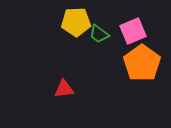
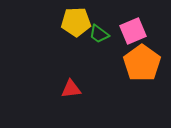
red triangle: moved 7 px right
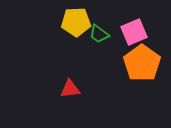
pink square: moved 1 px right, 1 px down
red triangle: moved 1 px left
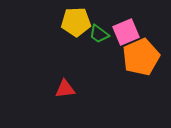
pink square: moved 8 px left
orange pentagon: moved 1 px left, 6 px up; rotated 12 degrees clockwise
red triangle: moved 5 px left
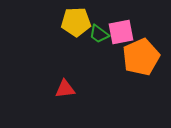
pink square: moved 5 px left; rotated 12 degrees clockwise
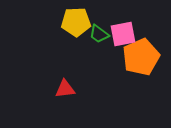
pink square: moved 2 px right, 2 px down
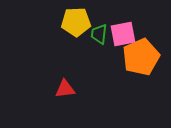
green trapezoid: rotated 60 degrees clockwise
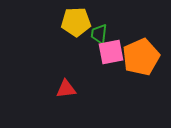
pink square: moved 12 px left, 18 px down
red triangle: moved 1 px right
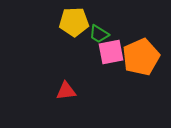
yellow pentagon: moved 2 px left
green trapezoid: rotated 65 degrees counterclockwise
red triangle: moved 2 px down
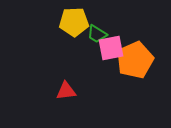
green trapezoid: moved 2 px left
pink square: moved 4 px up
orange pentagon: moved 6 px left, 3 px down
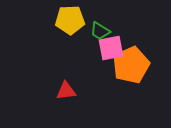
yellow pentagon: moved 4 px left, 2 px up
green trapezoid: moved 3 px right, 3 px up
orange pentagon: moved 4 px left, 5 px down
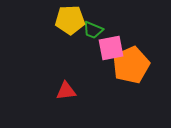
green trapezoid: moved 7 px left, 1 px up; rotated 10 degrees counterclockwise
